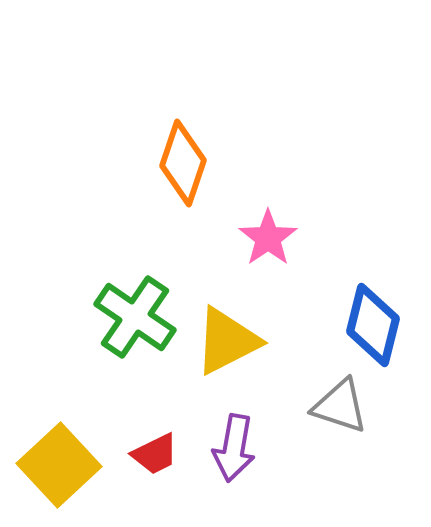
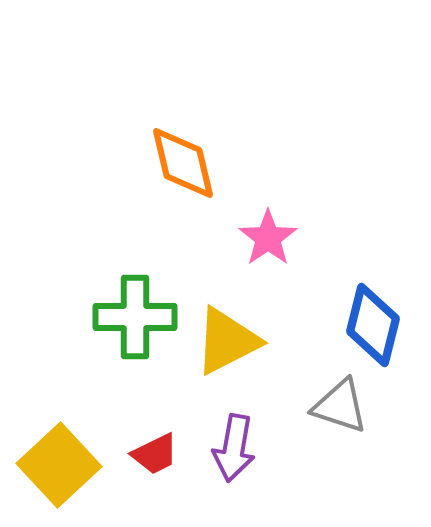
orange diamond: rotated 32 degrees counterclockwise
green cross: rotated 34 degrees counterclockwise
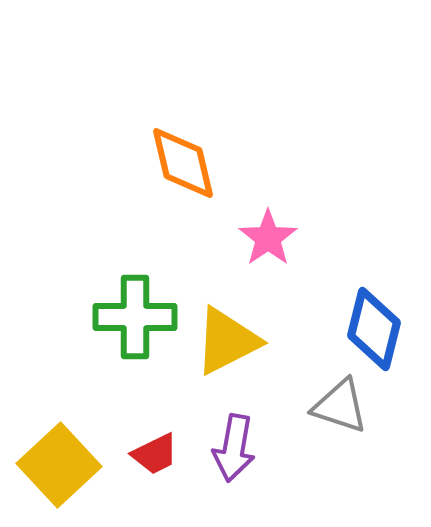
blue diamond: moved 1 px right, 4 px down
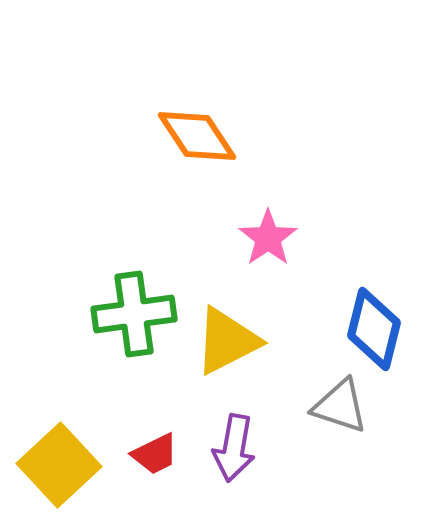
orange diamond: moved 14 px right, 27 px up; rotated 20 degrees counterclockwise
green cross: moved 1 px left, 3 px up; rotated 8 degrees counterclockwise
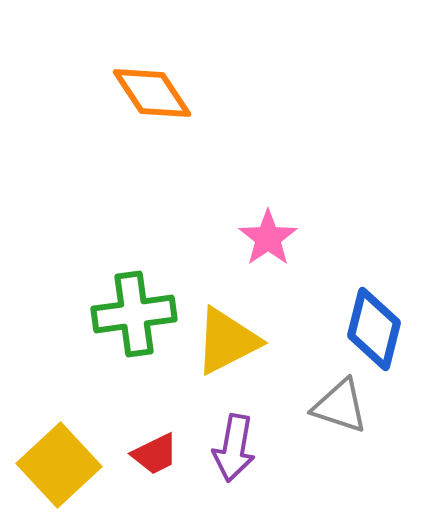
orange diamond: moved 45 px left, 43 px up
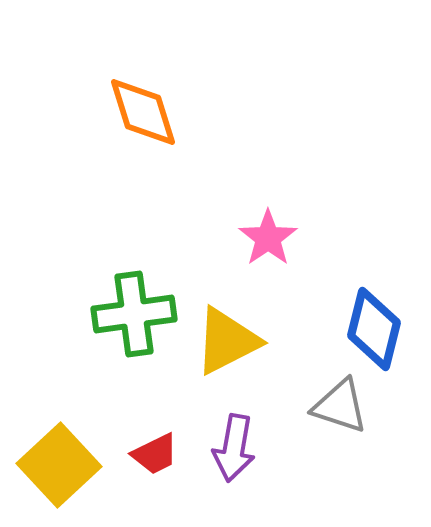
orange diamond: moved 9 px left, 19 px down; rotated 16 degrees clockwise
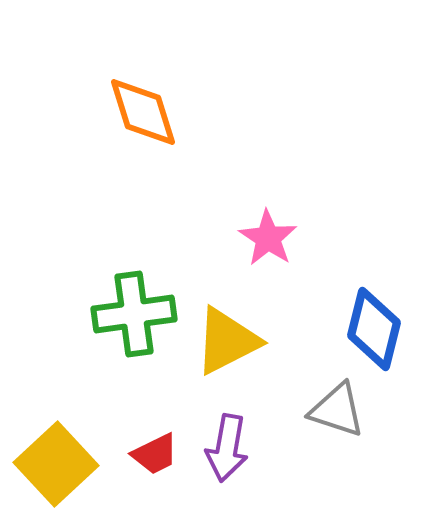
pink star: rotated 4 degrees counterclockwise
gray triangle: moved 3 px left, 4 px down
purple arrow: moved 7 px left
yellow square: moved 3 px left, 1 px up
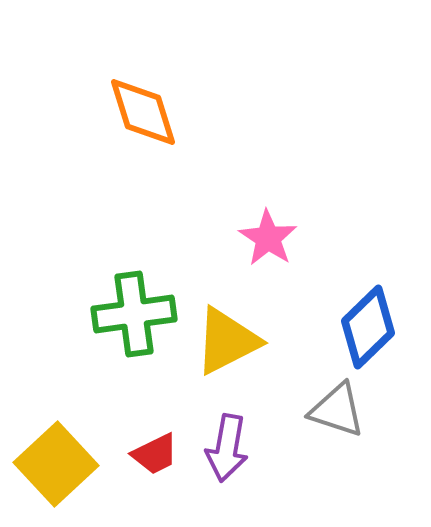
blue diamond: moved 6 px left, 2 px up; rotated 32 degrees clockwise
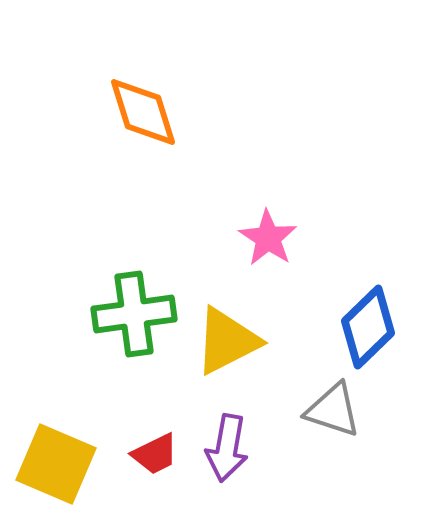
gray triangle: moved 4 px left
yellow square: rotated 24 degrees counterclockwise
